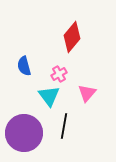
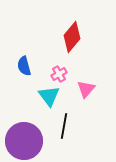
pink triangle: moved 1 px left, 4 px up
purple circle: moved 8 px down
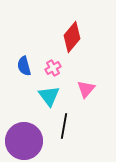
pink cross: moved 6 px left, 6 px up
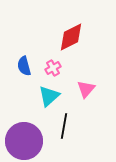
red diamond: moved 1 px left; rotated 24 degrees clockwise
cyan triangle: rotated 25 degrees clockwise
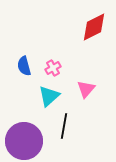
red diamond: moved 23 px right, 10 px up
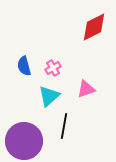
pink triangle: rotated 30 degrees clockwise
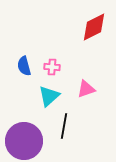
pink cross: moved 1 px left, 1 px up; rotated 35 degrees clockwise
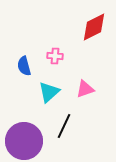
pink cross: moved 3 px right, 11 px up
pink triangle: moved 1 px left
cyan triangle: moved 4 px up
black line: rotated 15 degrees clockwise
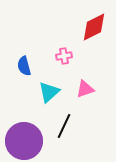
pink cross: moved 9 px right; rotated 14 degrees counterclockwise
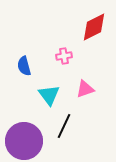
cyan triangle: moved 3 px down; rotated 25 degrees counterclockwise
